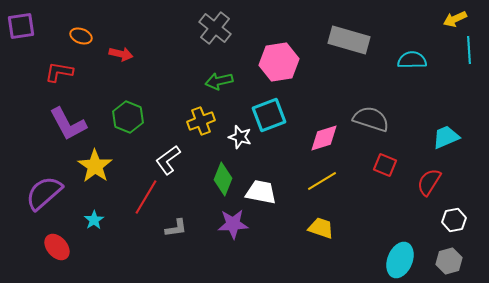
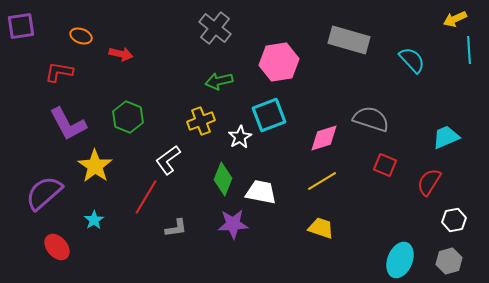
cyan semicircle: rotated 48 degrees clockwise
white star: rotated 25 degrees clockwise
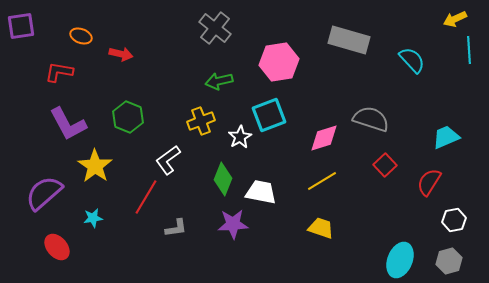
red square: rotated 25 degrees clockwise
cyan star: moved 1 px left, 2 px up; rotated 24 degrees clockwise
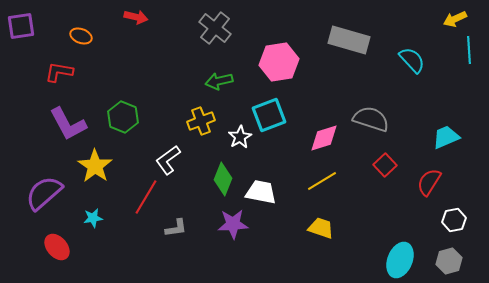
red arrow: moved 15 px right, 37 px up
green hexagon: moved 5 px left
